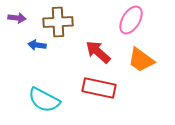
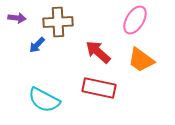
pink ellipse: moved 4 px right
blue arrow: rotated 54 degrees counterclockwise
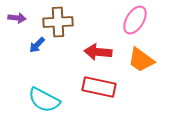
red arrow: rotated 36 degrees counterclockwise
red rectangle: moved 1 px up
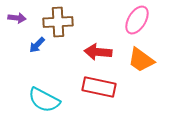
pink ellipse: moved 2 px right
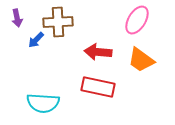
purple arrow: rotated 72 degrees clockwise
blue arrow: moved 1 px left, 5 px up
red rectangle: moved 1 px left
cyan semicircle: moved 1 px left, 3 px down; rotated 24 degrees counterclockwise
